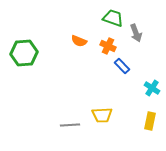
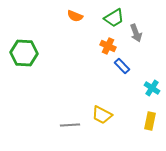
green trapezoid: moved 1 px right; rotated 130 degrees clockwise
orange semicircle: moved 4 px left, 25 px up
green hexagon: rotated 8 degrees clockwise
yellow trapezoid: rotated 30 degrees clockwise
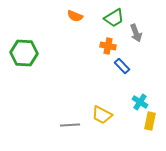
orange cross: rotated 14 degrees counterclockwise
cyan cross: moved 12 px left, 14 px down
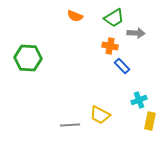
gray arrow: rotated 66 degrees counterclockwise
orange cross: moved 2 px right
green hexagon: moved 4 px right, 5 px down
cyan cross: moved 1 px left, 2 px up; rotated 35 degrees clockwise
yellow trapezoid: moved 2 px left
